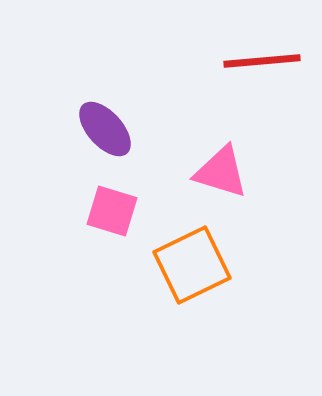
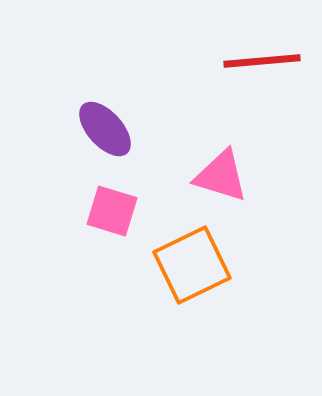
pink triangle: moved 4 px down
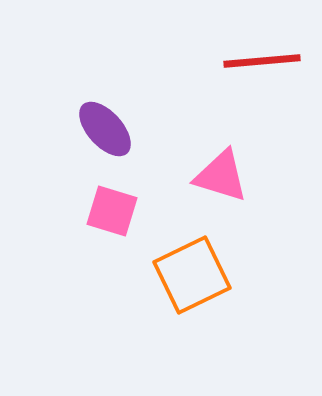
orange square: moved 10 px down
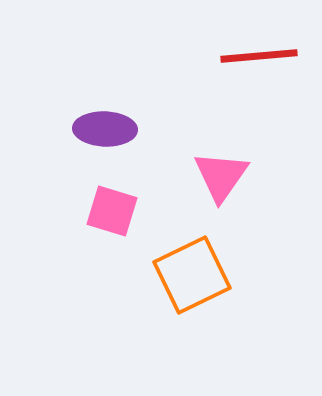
red line: moved 3 px left, 5 px up
purple ellipse: rotated 46 degrees counterclockwise
pink triangle: rotated 48 degrees clockwise
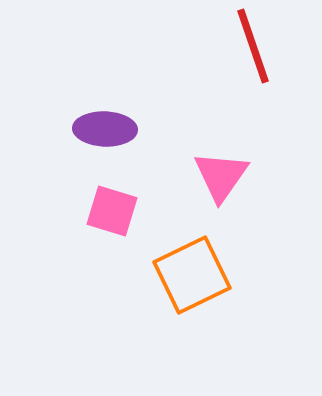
red line: moved 6 px left, 10 px up; rotated 76 degrees clockwise
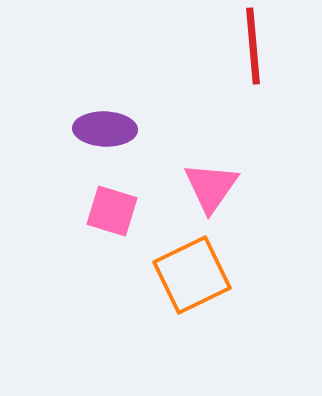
red line: rotated 14 degrees clockwise
pink triangle: moved 10 px left, 11 px down
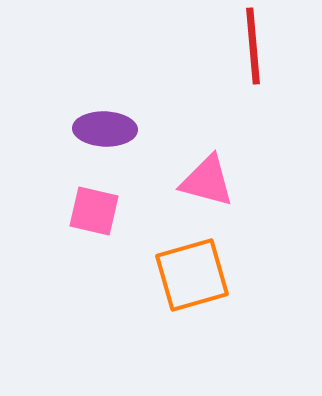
pink triangle: moved 4 px left, 6 px up; rotated 50 degrees counterclockwise
pink square: moved 18 px left; rotated 4 degrees counterclockwise
orange square: rotated 10 degrees clockwise
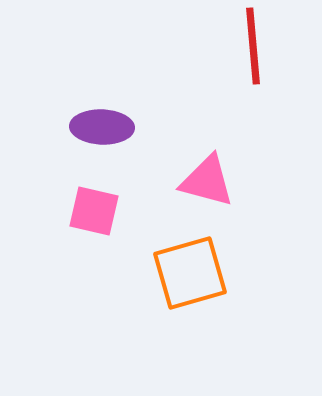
purple ellipse: moved 3 px left, 2 px up
orange square: moved 2 px left, 2 px up
